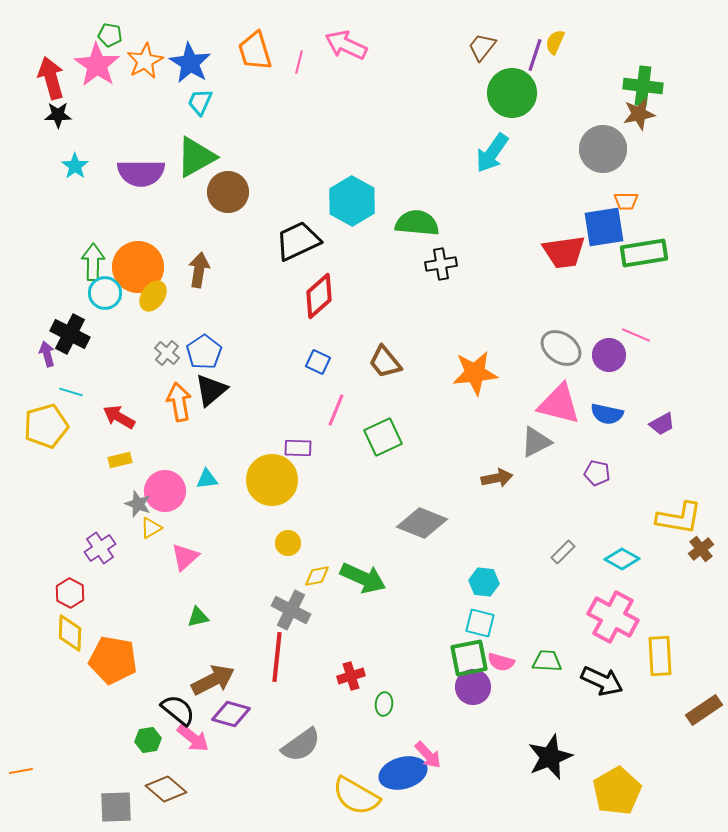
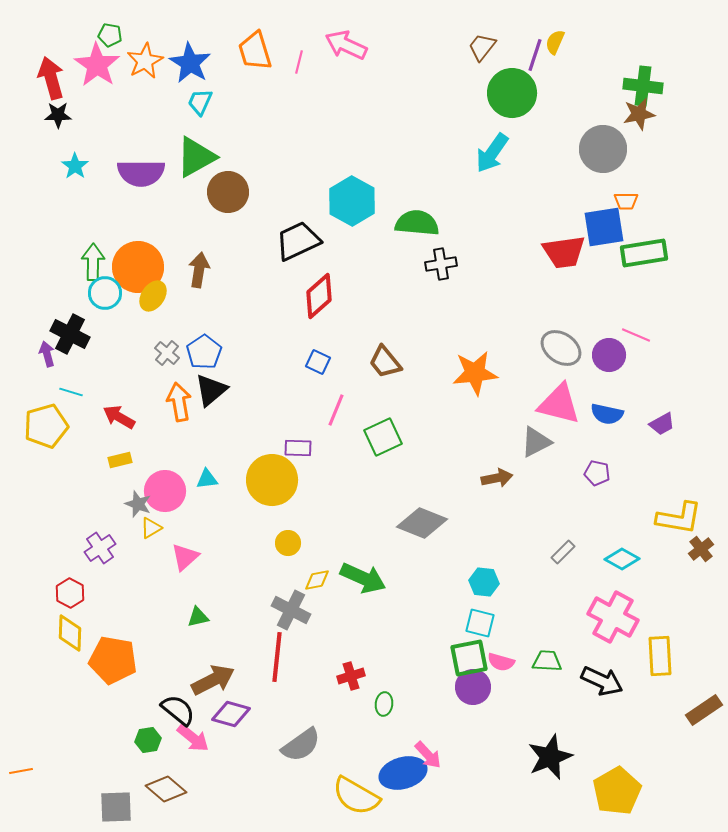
yellow diamond at (317, 576): moved 4 px down
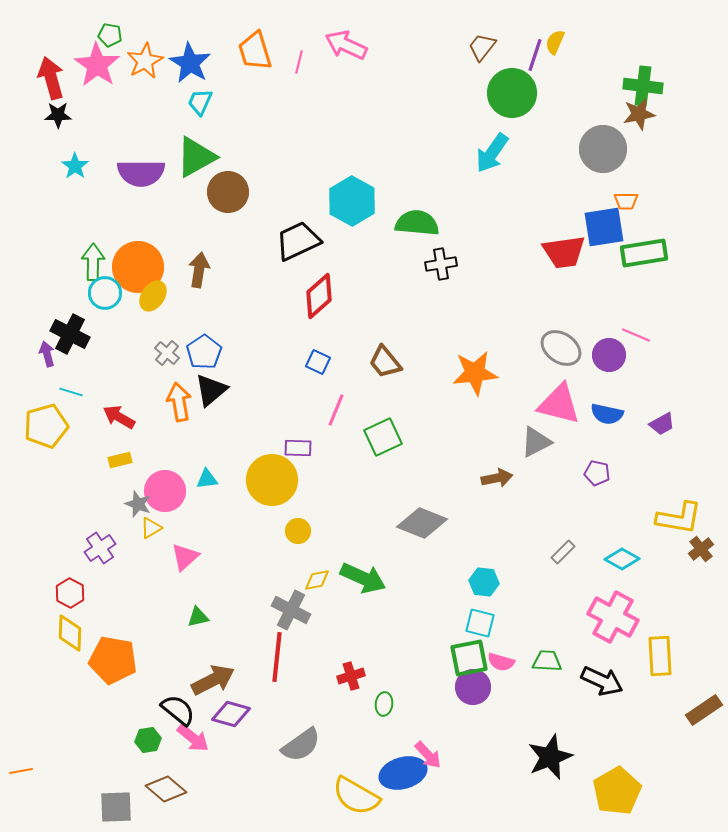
yellow circle at (288, 543): moved 10 px right, 12 px up
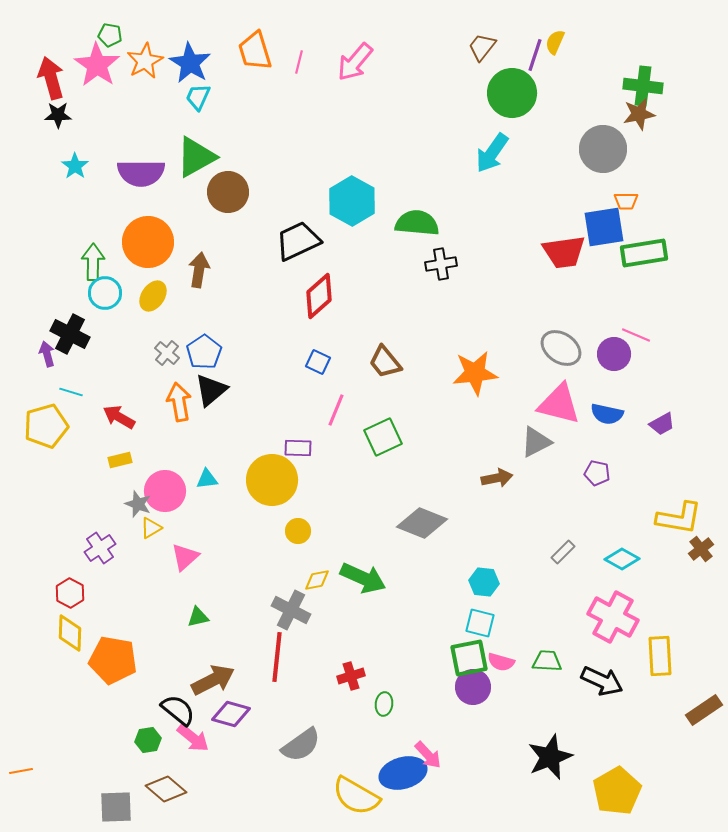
pink arrow at (346, 45): moved 9 px right, 17 px down; rotated 75 degrees counterclockwise
cyan trapezoid at (200, 102): moved 2 px left, 5 px up
orange circle at (138, 267): moved 10 px right, 25 px up
purple circle at (609, 355): moved 5 px right, 1 px up
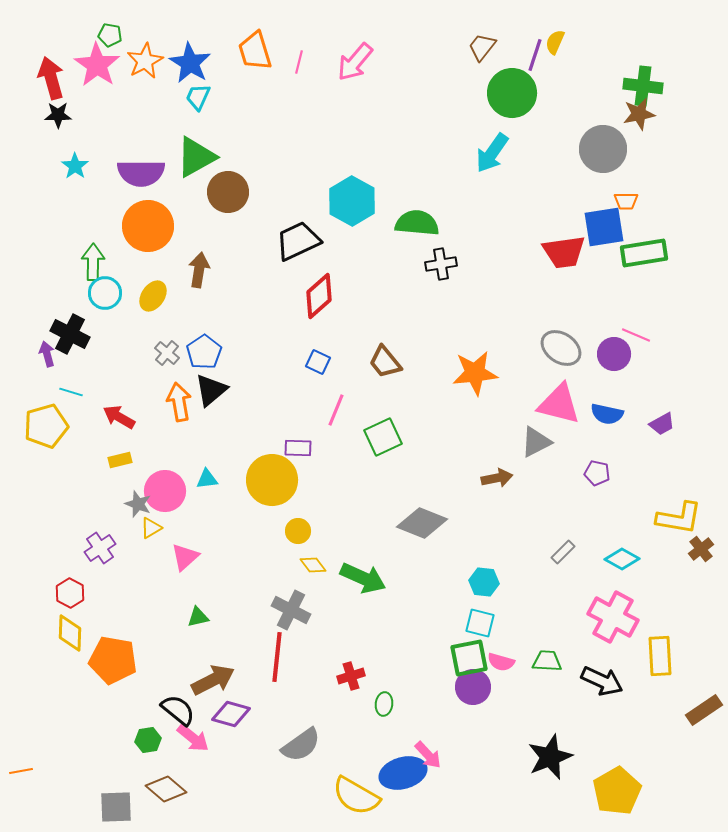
orange circle at (148, 242): moved 16 px up
yellow diamond at (317, 580): moved 4 px left, 15 px up; rotated 64 degrees clockwise
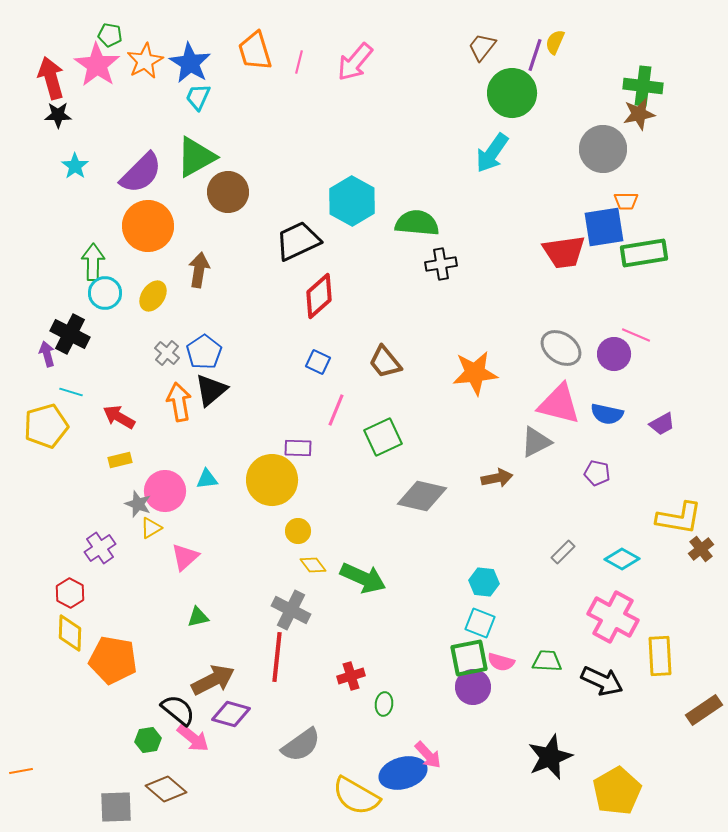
purple semicircle at (141, 173): rotated 45 degrees counterclockwise
gray diamond at (422, 523): moved 27 px up; rotated 9 degrees counterclockwise
cyan square at (480, 623): rotated 8 degrees clockwise
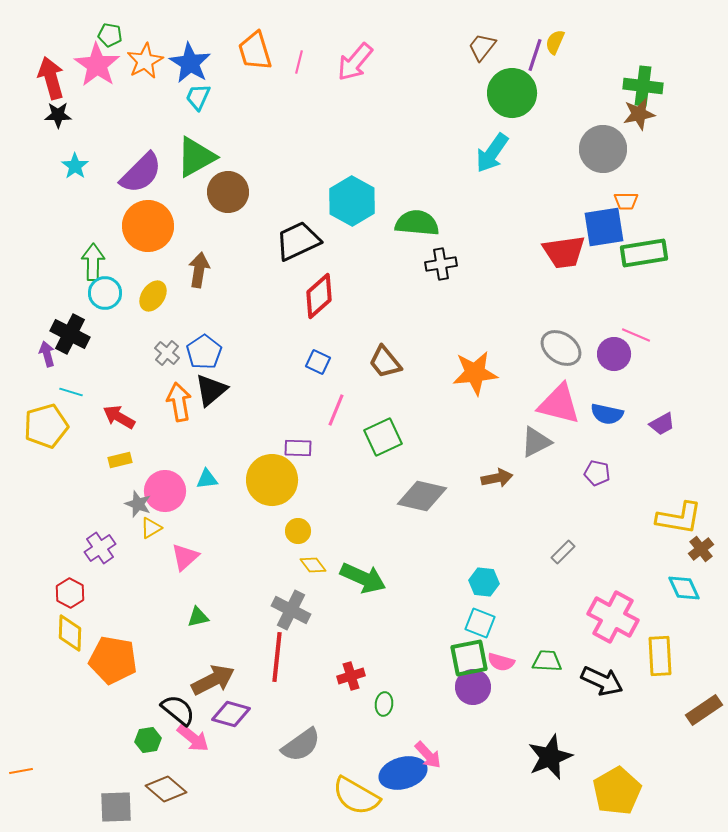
cyan diamond at (622, 559): moved 62 px right, 29 px down; rotated 36 degrees clockwise
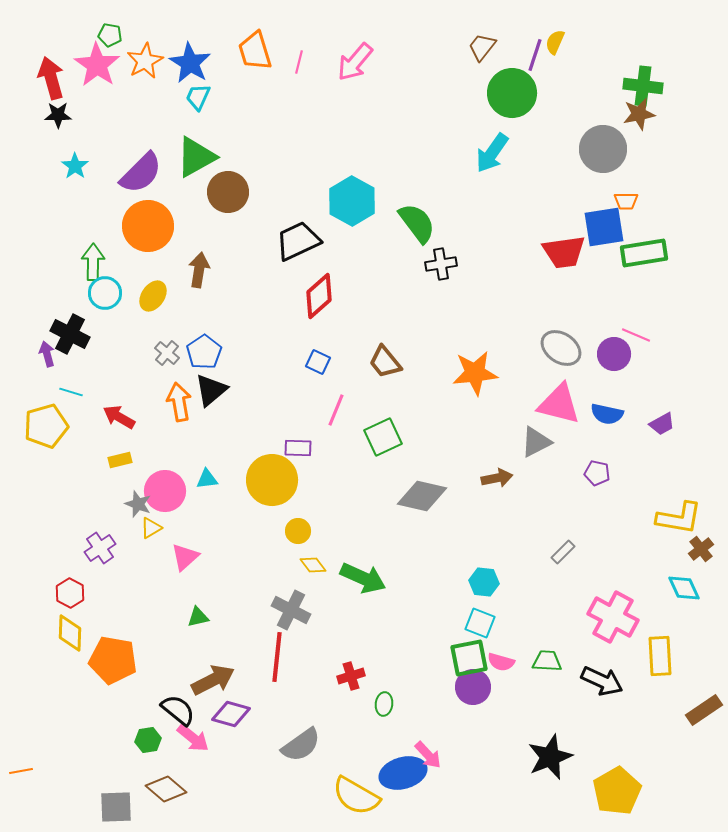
green semicircle at (417, 223): rotated 48 degrees clockwise
